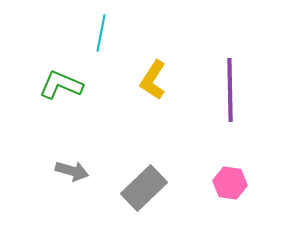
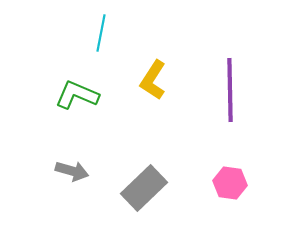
green L-shape: moved 16 px right, 10 px down
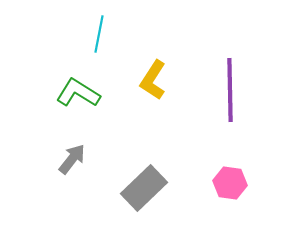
cyan line: moved 2 px left, 1 px down
green L-shape: moved 1 px right, 2 px up; rotated 9 degrees clockwise
gray arrow: moved 12 px up; rotated 68 degrees counterclockwise
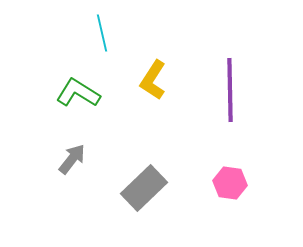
cyan line: moved 3 px right, 1 px up; rotated 24 degrees counterclockwise
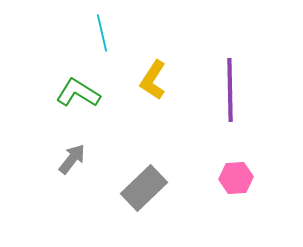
pink hexagon: moved 6 px right, 5 px up; rotated 12 degrees counterclockwise
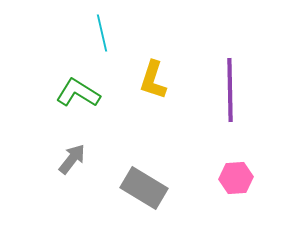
yellow L-shape: rotated 15 degrees counterclockwise
gray rectangle: rotated 75 degrees clockwise
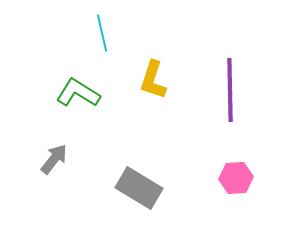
gray arrow: moved 18 px left
gray rectangle: moved 5 px left
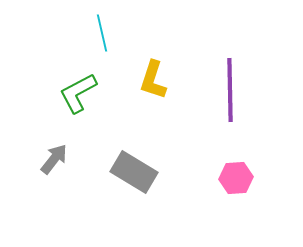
green L-shape: rotated 60 degrees counterclockwise
gray rectangle: moved 5 px left, 16 px up
